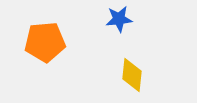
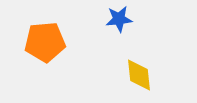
yellow diamond: moved 7 px right; rotated 12 degrees counterclockwise
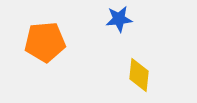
yellow diamond: rotated 12 degrees clockwise
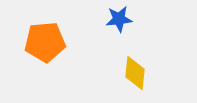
yellow diamond: moved 4 px left, 2 px up
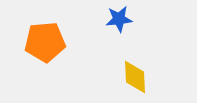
yellow diamond: moved 4 px down; rotated 8 degrees counterclockwise
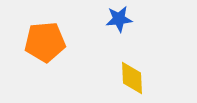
yellow diamond: moved 3 px left, 1 px down
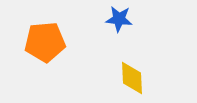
blue star: rotated 12 degrees clockwise
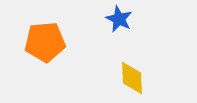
blue star: rotated 20 degrees clockwise
